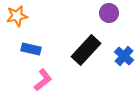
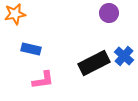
orange star: moved 2 px left, 2 px up
black rectangle: moved 8 px right, 13 px down; rotated 20 degrees clockwise
pink L-shape: rotated 30 degrees clockwise
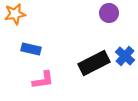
blue cross: moved 1 px right
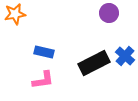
blue rectangle: moved 13 px right, 3 px down
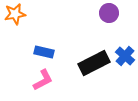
pink L-shape: rotated 20 degrees counterclockwise
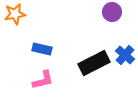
purple circle: moved 3 px right, 1 px up
blue rectangle: moved 2 px left, 3 px up
blue cross: moved 1 px up
pink L-shape: rotated 15 degrees clockwise
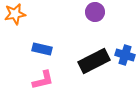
purple circle: moved 17 px left
blue cross: rotated 24 degrees counterclockwise
black rectangle: moved 2 px up
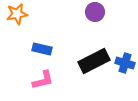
orange star: moved 2 px right
blue cross: moved 8 px down
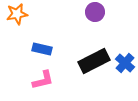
blue cross: rotated 24 degrees clockwise
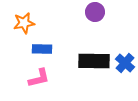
orange star: moved 7 px right, 9 px down
blue rectangle: rotated 12 degrees counterclockwise
black rectangle: rotated 28 degrees clockwise
pink L-shape: moved 4 px left, 2 px up
